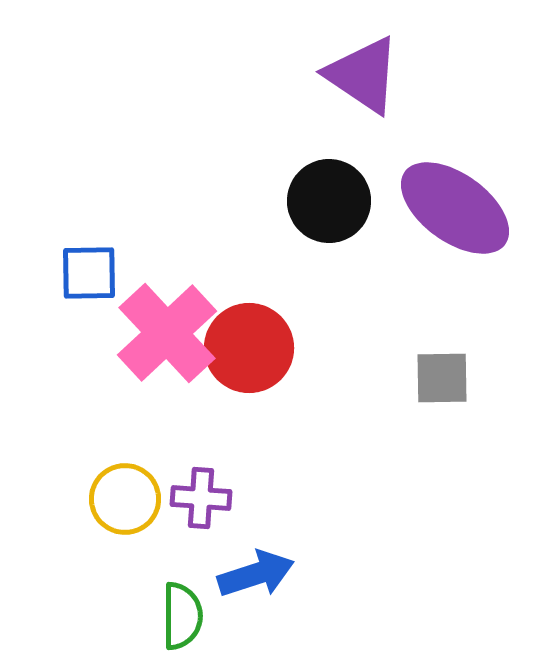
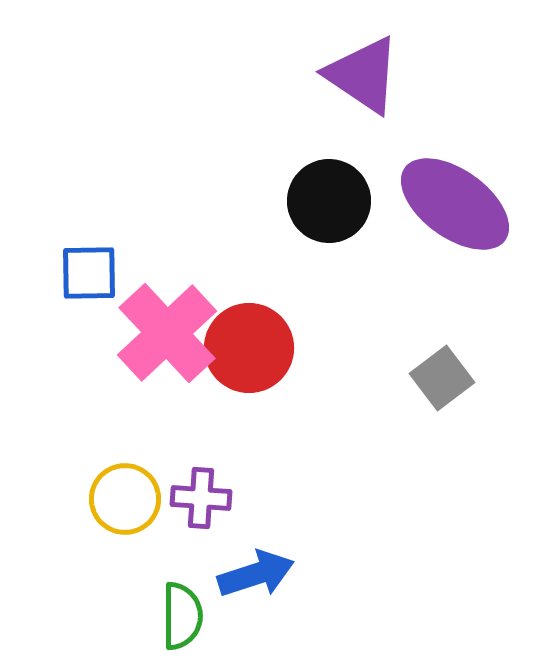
purple ellipse: moved 4 px up
gray square: rotated 36 degrees counterclockwise
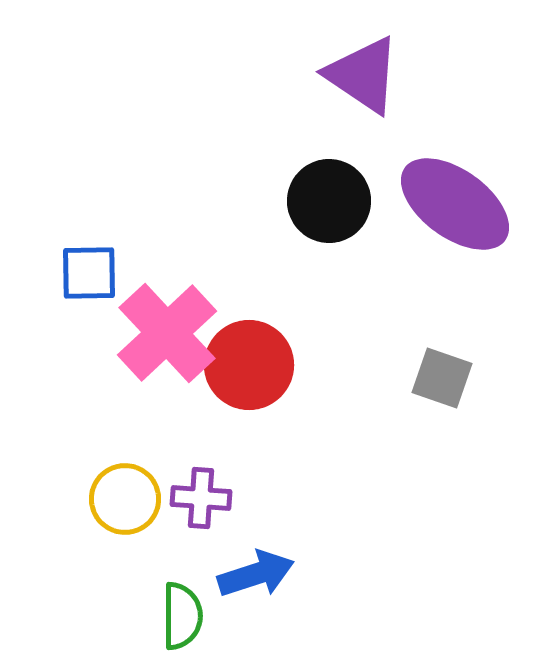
red circle: moved 17 px down
gray square: rotated 34 degrees counterclockwise
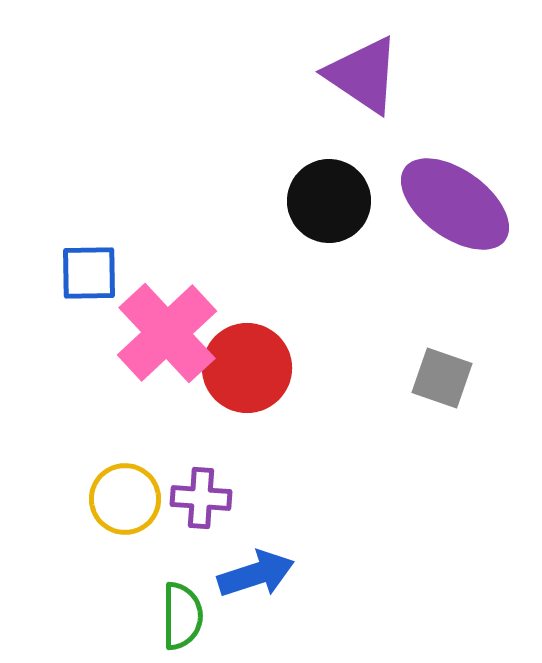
red circle: moved 2 px left, 3 px down
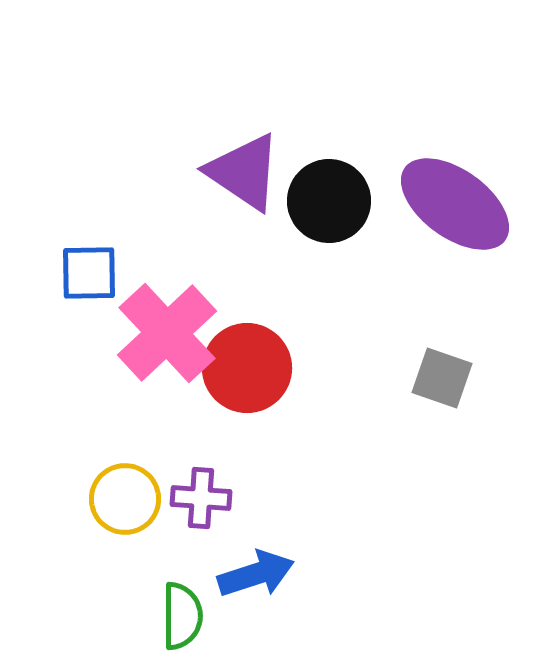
purple triangle: moved 119 px left, 97 px down
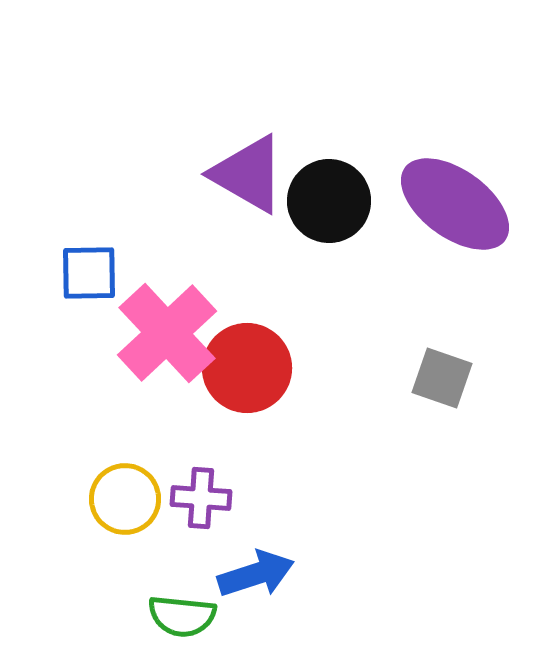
purple triangle: moved 4 px right, 2 px down; rotated 4 degrees counterclockwise
green semicircle: rotated 96 degrees clockwise
